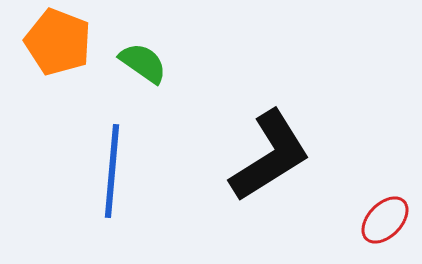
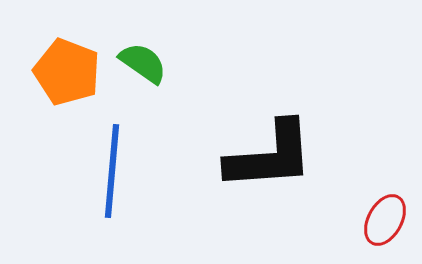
orange pentagon: moved 9 px right, 30 px down
black L-shape: rotated 28 degrees clockwise
red ellipse: rotated 15 degrees counterclockwise
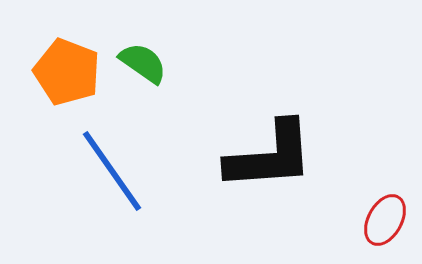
blue line: rotated 40 degrees counterclockwise
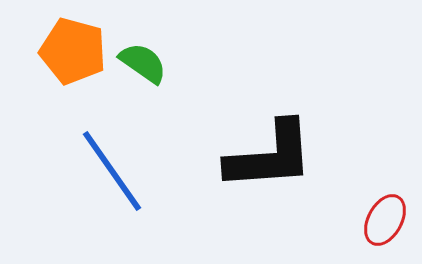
orange pentagon: moved 6 px right, 21 px up; rotated 6 degrees counterclockwise
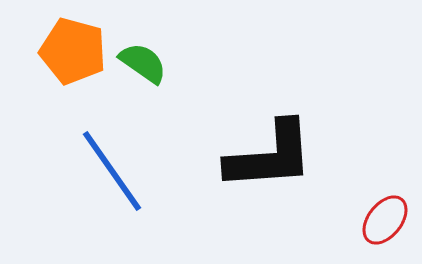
red ellipse: rotated 9 degrees clockwise
